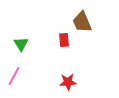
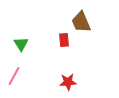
brown trapezoid: moved 1 px left
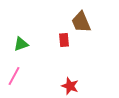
green triangle: rotated 42 degrees clockwise
red star: moved 2 px right, 4 px down; rotated 24 degrees clockwise
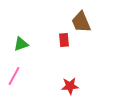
red star: rotated 24 degrees counterclockwise
